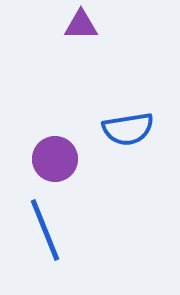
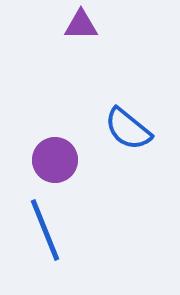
blue semicircle: rotated 48 degrees clockwise
purple circle: moved 1 px down
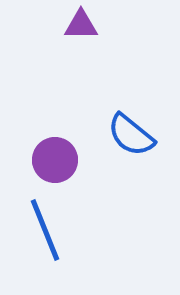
blue semicircle: moved 3 px right, 6 px down
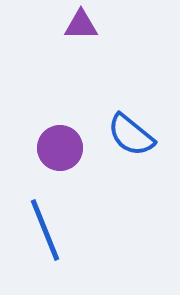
purple circle: moved 5 px right, 12 px up
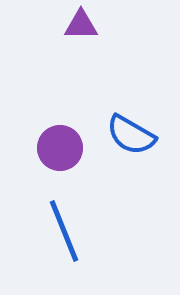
blue semicircle: rotated 9 degrees counterclockwise
blue line: moved 19 px right, 1 px down
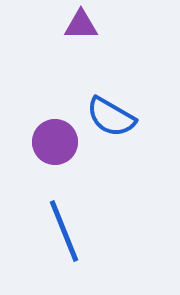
blue semicircle: moved 20 px left, 18 px up
purple circle: moved 5 px left, 6 px up
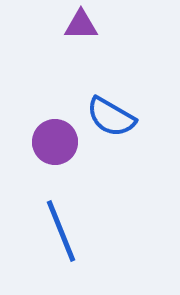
blue line: moved 3 px left
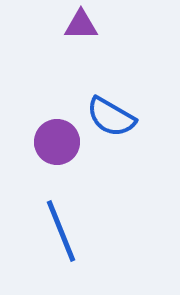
purple circle: moved 2 px right
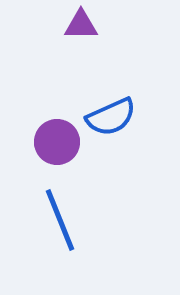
blue semicircle: rotated 54 degrees counterclockwise
blue line: moved 1 px left, 11 px up
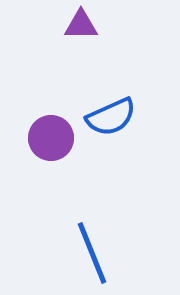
purple circle: moved 6 px left, 4 px up
blue line: moved 32 px right, 33 px down
